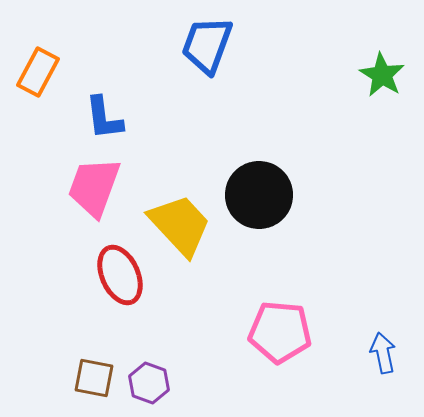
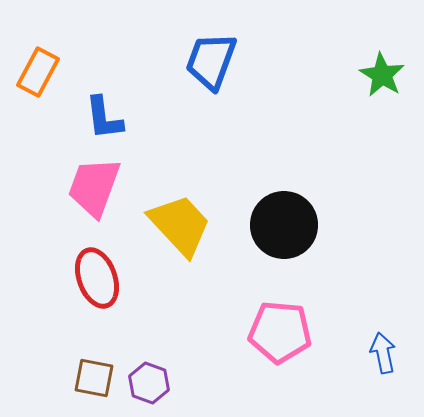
blue trapezoid: moved 4 px right, 16 px down
black circle: moved 25 px right, 30 px down
red ellipse: moved 23 px left, 3 px down; rotated 4 degrees clockwise
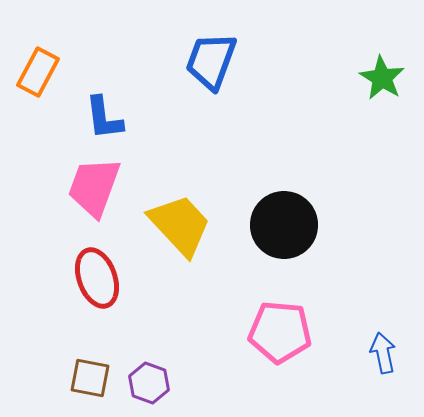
green star: moved 3 px down
brown square: moved 4 px left
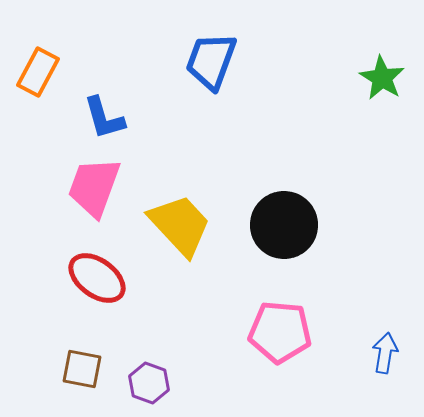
blue L-shape: rotated 9 degrees counterclockwise
red ellipse: rotated 34 degrees counterclockwise
blue arrow: moved 2 px right; rotated 21 degrees clockwise
brown square: moved 8 px left, 9 px up
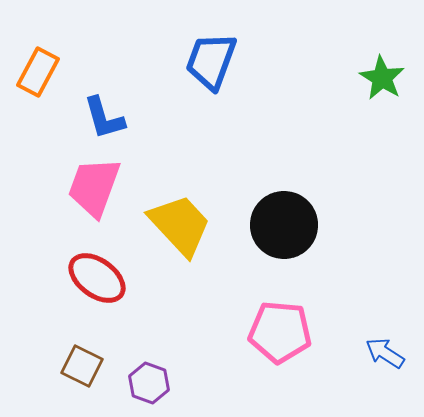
blue arrow: rotated 66 degrees counterclockwise
brown square: moved 3 px up; rotated 15 degrees clockwise
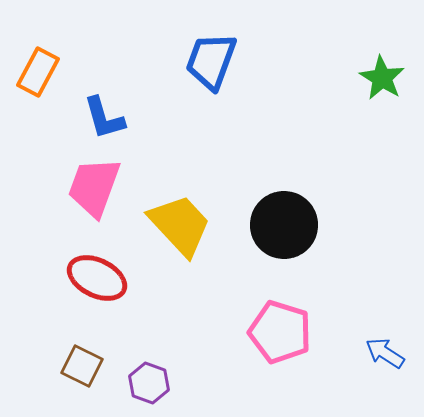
red ellipse: rotated 10 degrees counterclockwise
pink pentagon: rotated 12 degrees clockwise
